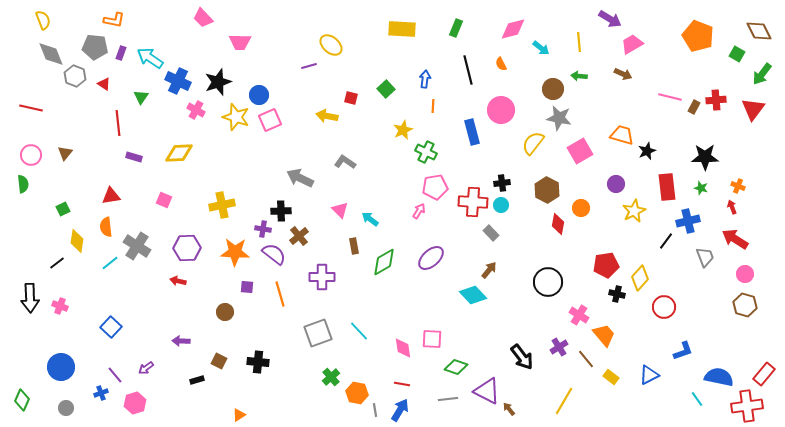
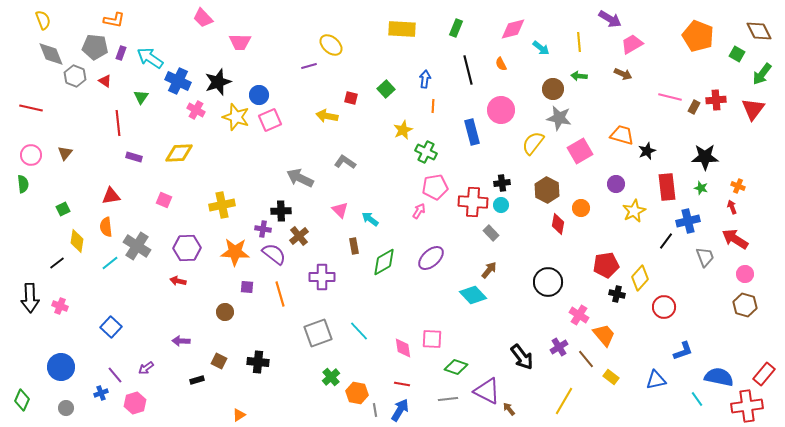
red triangle at (104, 84): moved 1 px right, 3 px up
blue triangle at (649, 375): moved 7 px right, 5 px down; rotated 15 degrees clockwise
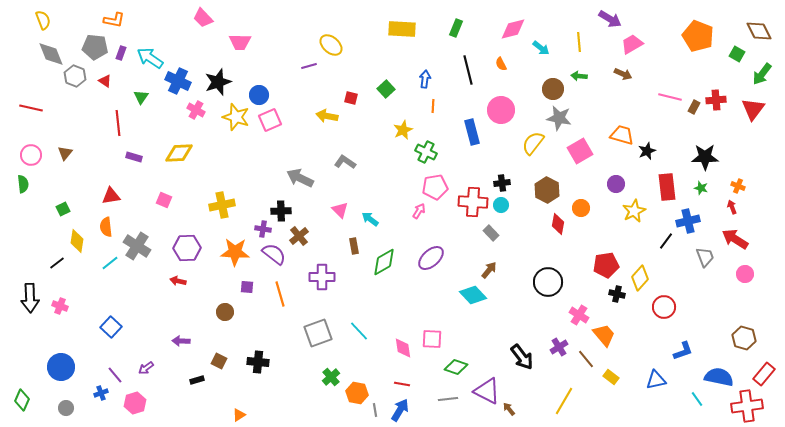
brown hexagon at (745, 305): moved 1 px left, 33 px down
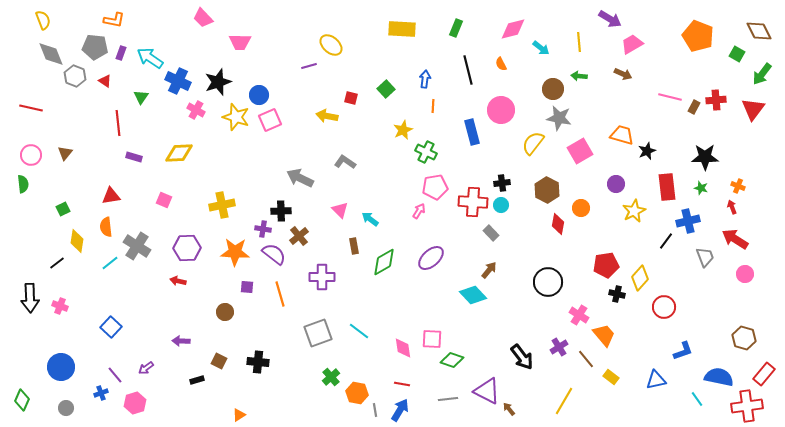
cyan line at (359, 331): rotated 10 degrees counterclockwise
green diamond at (456, 367): moved 4 px left, 7 px up
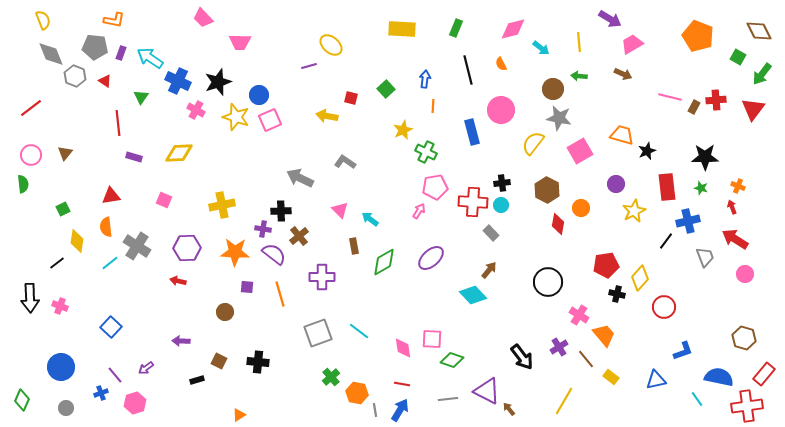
green square at (737, 54): moved 1 px right, 3 px down
red line at (31, 108): rotated 50 degrees counterclockwise
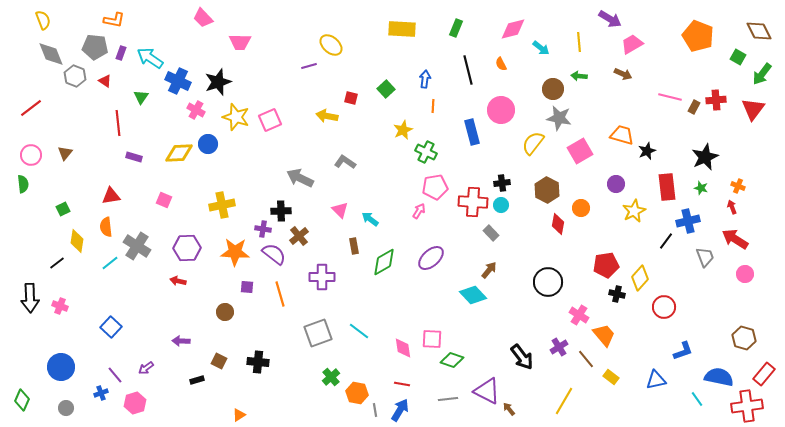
blue circle at (259, 95): moved 51 px left, 49 px down
black star at (705, 157): rotated 24 degrees counterclockwise
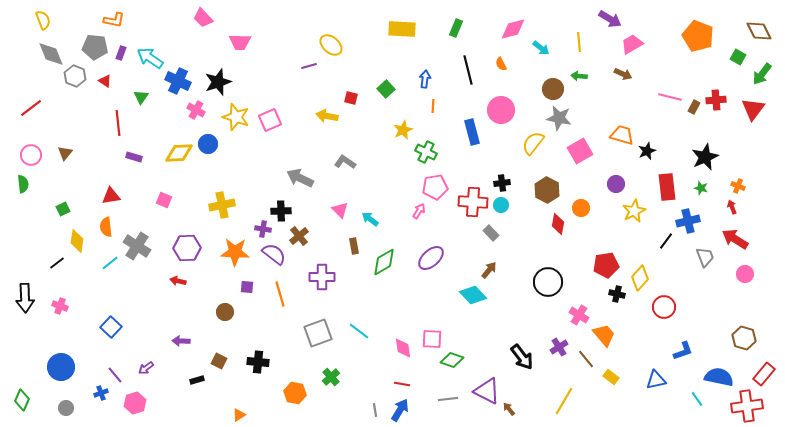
black arrow at (30, 298): moved 5 px left
orange hexagon at (357, 393): moved 62 px left
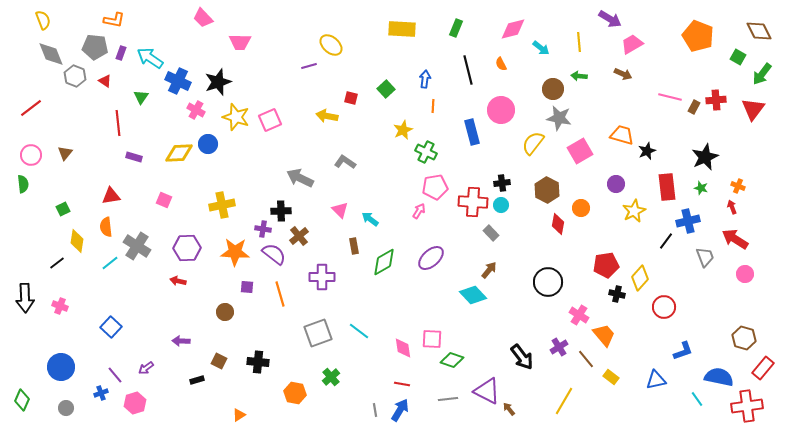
red rectangle at (764, 374): moved 1 px left, 6 px up
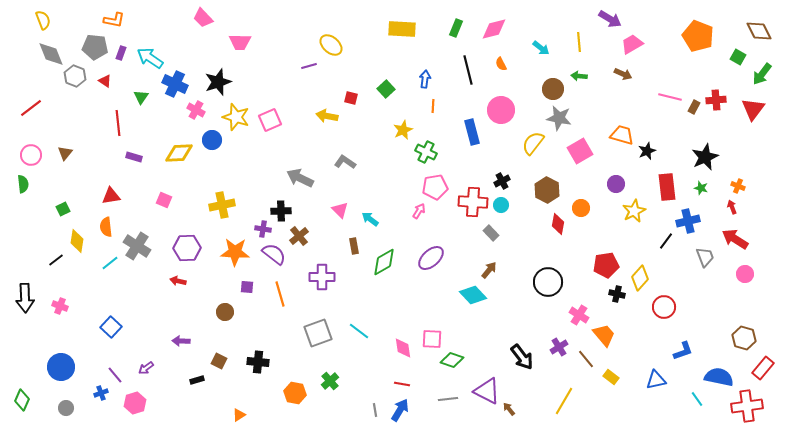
pink diamond at (513, 29): moved 19 px left
blue cross at (178, 81): moved 3 px left, 3 px down
blue circle at (208, 144): moved 4 px right, 4 px up
black cross at (502, 183): moved 2 px up; rotated 21 degrees counterclockwise
black line at (57, 263): moved 1 px left, 3 px up
green cross at (331, 377): moved 1 px left, 4 px down
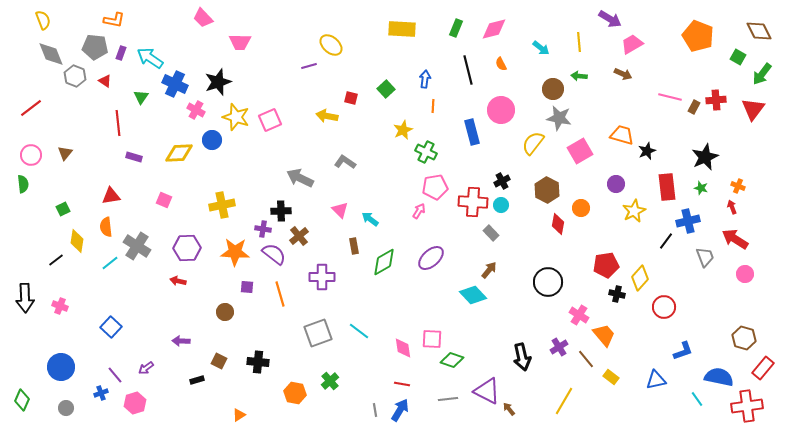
black arrow at (522, 357): rotated 24 degrees clockwise
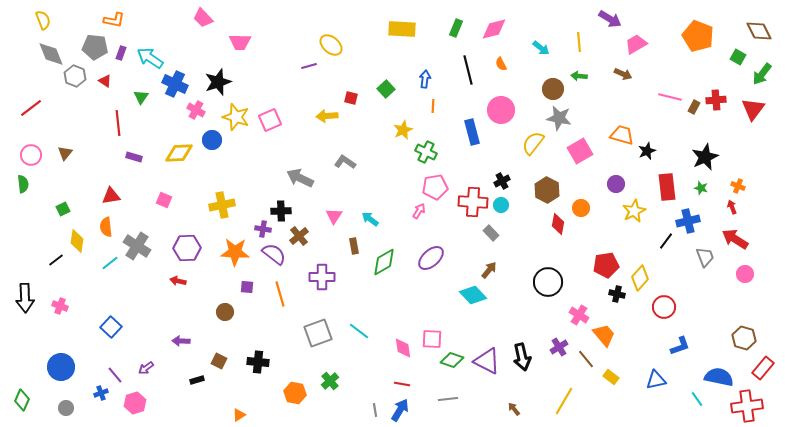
pink trapezoid at (632, 44): moved 4 px right
yellow arrow at (327, 116): rotated 15 degrees counterclockwise
pink triangle at (340, 210): moved 6 px left, 6 px down; rotated 18 degrees clockwise
blue L-shape at (683, 351): moved 3 px left, 5 px up
purple triangle at (487, 391): moved 30 px up
brown arrow at (509, 409): moved 5 px right
